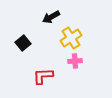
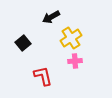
red L-shape: rotated 80 degrees clockwise
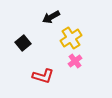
pink cross: rotated 32 degrees counterclockwise
red L-shape: rotated 120 degrees clockwise
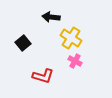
black arrow: rotated 36 degrees clockwise
yellow cross: rotated 25 degrees counterclockwise
pink cross: rotated 24 degrees counterclockwise
